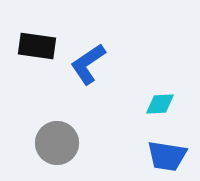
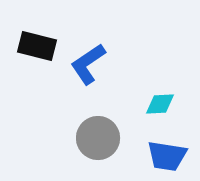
black rectangle: rotated 6 degrees clockwise
gray circle: moved 41 px right, 5 px up
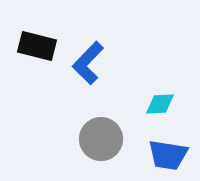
blue L-shape: moved 1 px up; rotated 12 degrees counterclockwise
gray circle: moved 3 px right, 1 px down
blue trapezoid: moved 1 px right, 1 px up
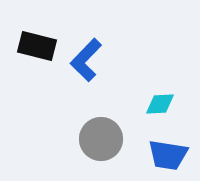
blue L-shape: moved 2 px left, 3 px up
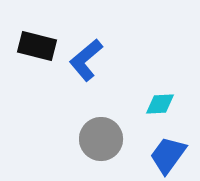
blue L-shape: rotated 6 degrees clockwise
blue trapezoid: rotated 117 degrees clockwise
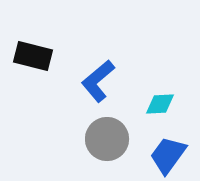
black rectangle: moved 4 px left, 10 px down
blue L-shape: moved 12 px right, 21 px down
gray circle: moved 6 px right
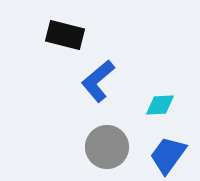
black rectangle: moved 32 px right, 21 px up
cyan diamond: moved 1 px down
gray circle: moved 8 px down
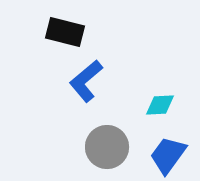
black rectangle: moved 3 px up
blue L-shape: moved 12 px left
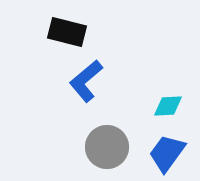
black rectangle: moved 2 px right
cyan diamond: moved 8 px right, 1 px down
blue trapezoid: moved 1 px left, 2 px up
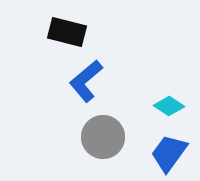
cyan diamond: moved 1 px right; rotated 36 degrees clockwise
gray circle: moved 4 px left, 10 px up
blue trapezoid: moved 2 px right
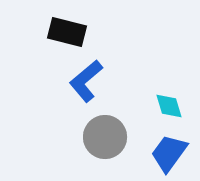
cyan diamond: rotated 40 degrees clockwise
gray circle: moved 2 px right
